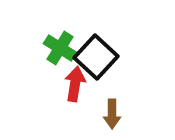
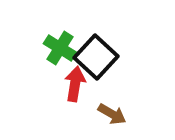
brown arrow: rotated 60 degrees counterclockwise
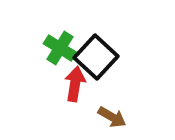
brown arrow: moved 3 px down
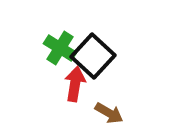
black square: moved 3 px left, 1 px up
brown arrow: moved 3 px left, 4 px up
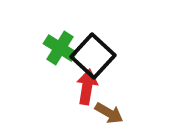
red arrow: moved 12 px right, 3 px down
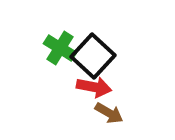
red arrow: moved 7 px right; rotated 92 degrees clockwise
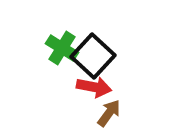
green cross: moved 2 px right
brown arrow: rotated 84 degrees counterclockwise
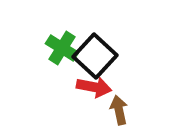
black square: moved 2 px right
brown arrow: moved 10 px right, 3 px up; rotated 48 degrees counterclockwise
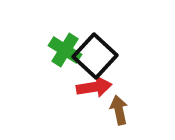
green cross: moved 3 px right, 2 px down
red arrow: rotated 20 degrees counterclockwise
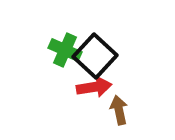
green cross: rotated 8 degrees counterclockwise
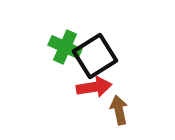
green cross: moved 3 px up
black square: rotated 15 degrees clockwise
